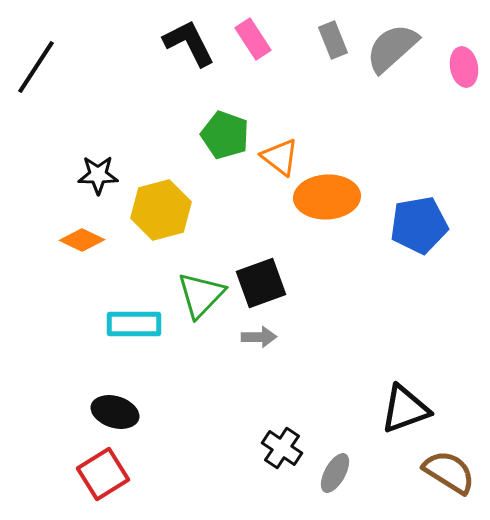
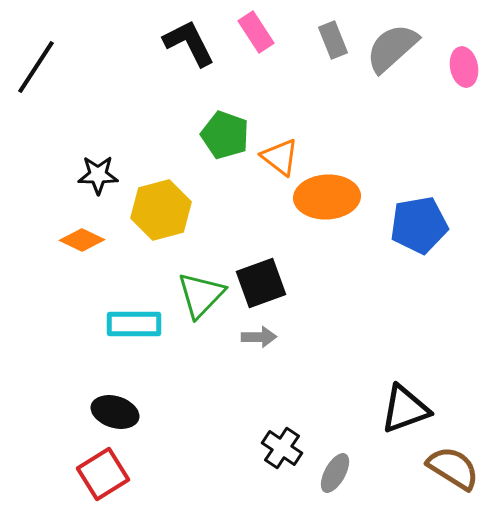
pink rectangle: moved 3 px right, 7 px up
brown semicircle: moved 4 px right, 4 px up
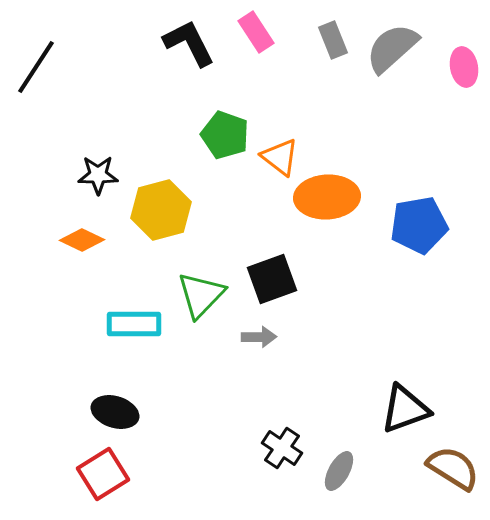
black square: moved 11 px right, 4 px up
gray ellipse: moved 4 px right, 2 px up
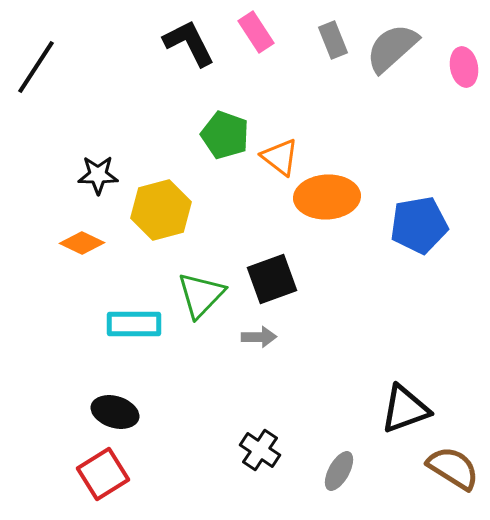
orange diamond: moved 3 px down
black cross: moved 22 px left, 2 px down
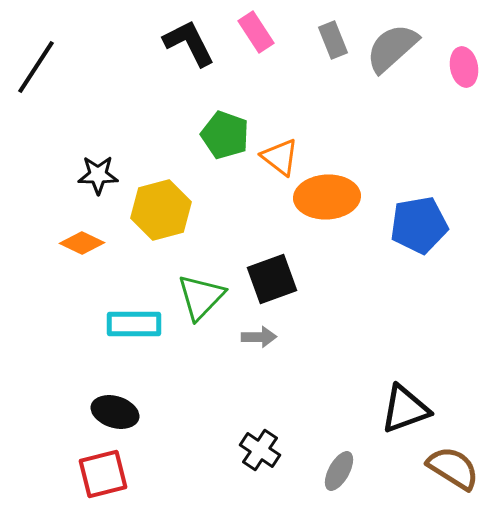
green triangle: moved 2 px down
red square: rotated 18 degrees clockwise
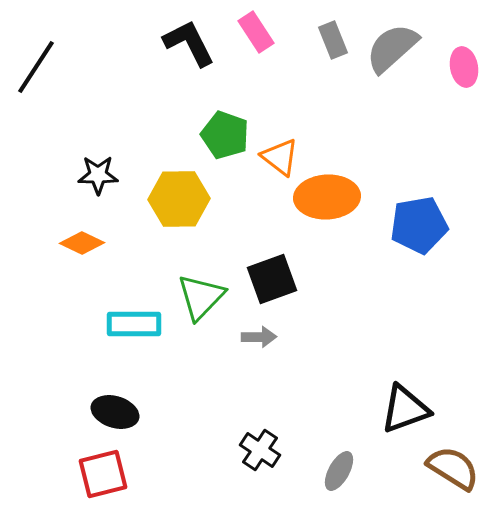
yellow hexagon: moved 18 px right, 11 px up; rotated 14 degrees clockwise
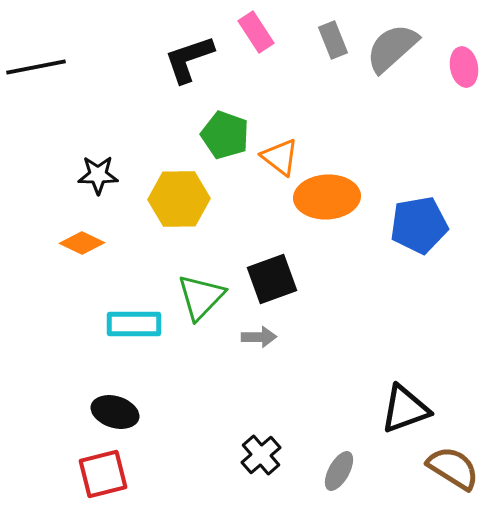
black L-shape: moved 16 px down; rotated 82 degrees counterclockwise
black line: rotated 46 degrees clockwise
black cross: moved 1 px right, 5 px down; rotated 15 degrees clockwise
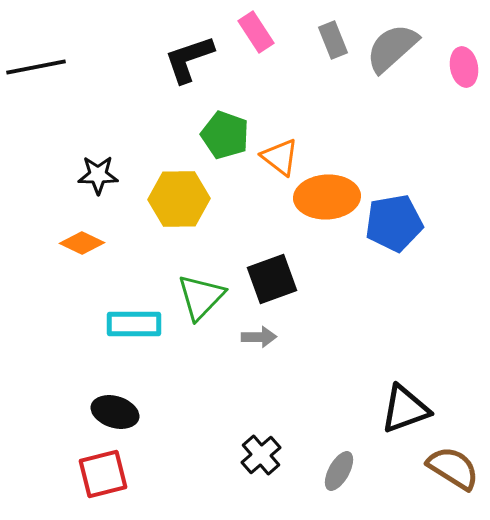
blue pentagon: moved 25 px left, 2 px up
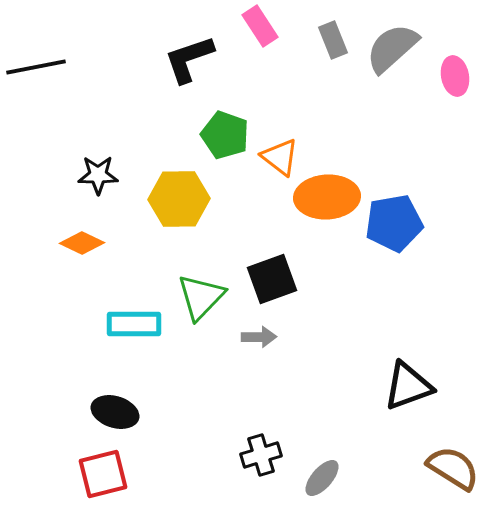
pink rectangle: moved 4 px right, 6 px up
pink ellipse: moved 9 px left, 9 px down
black triangle: moved 3 px right, 23 px up
black cross: rotated 24 degrees clockwise
gray ellipse: moved 17 px left, 7 px down; rotated 12 degrees clockwise
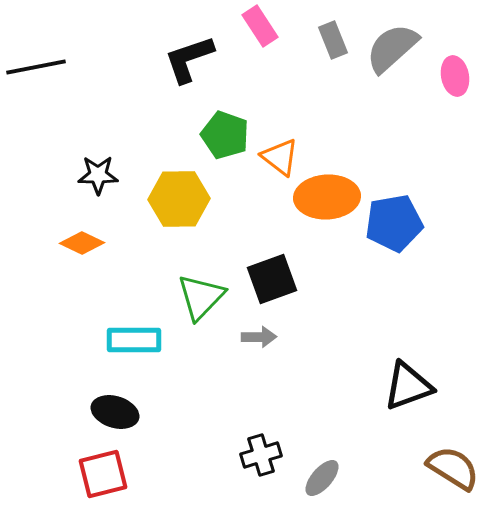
cyan rectangle: moved 16 px down
